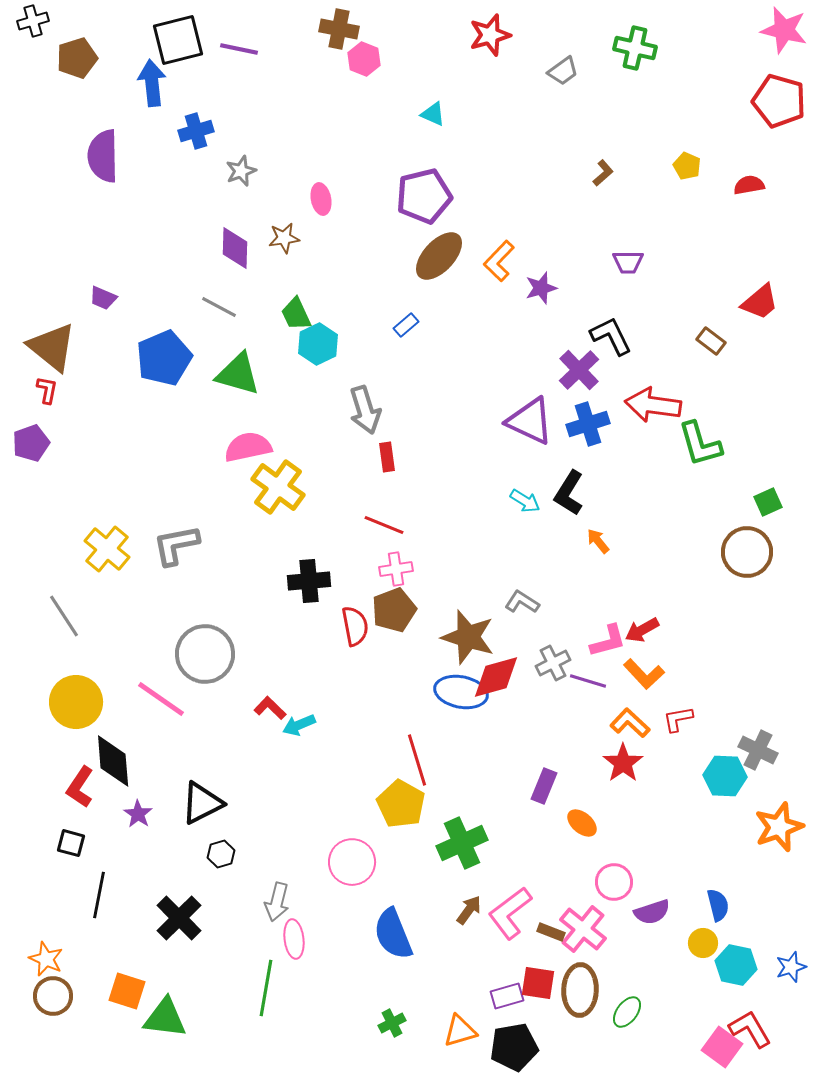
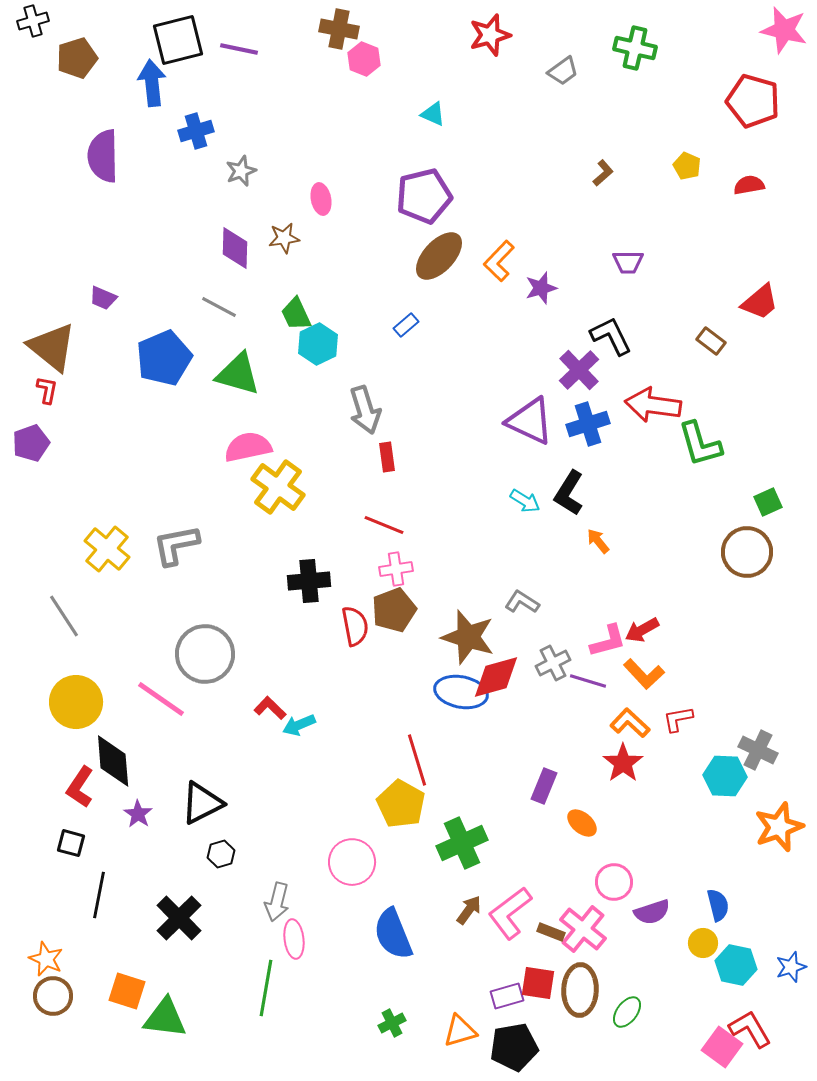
red pentagon at (779, 101): moved 26 px left
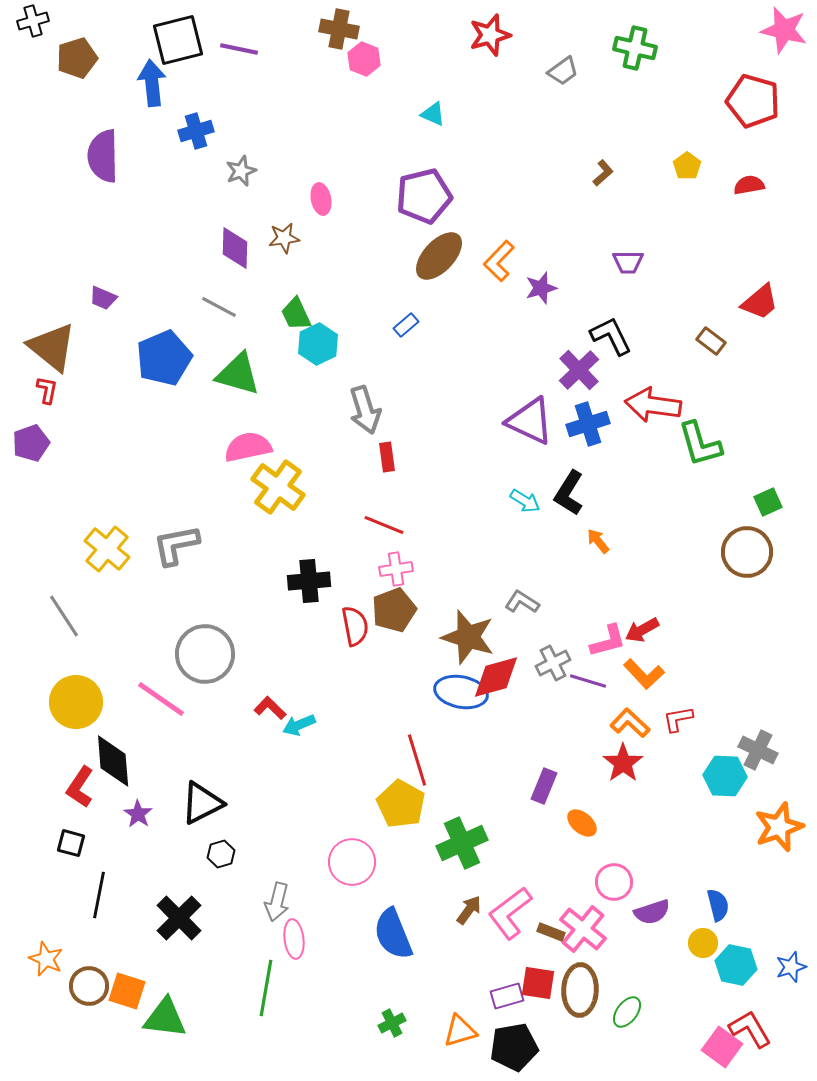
yellow pentagon at (687, 166): rotated 12 degrees clockwise
brown circle at (53, 996): moved 36 px right, 10 px up
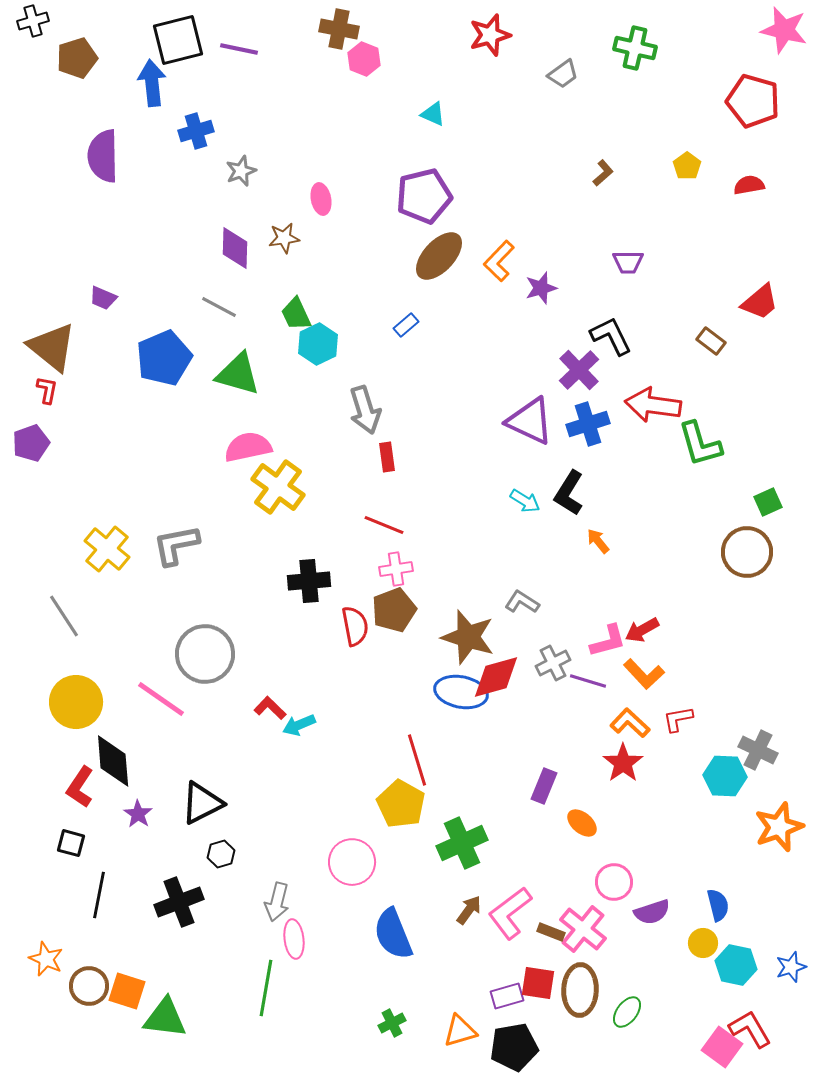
gray trapezoid at (563, 71): moved 3 px down
black cross at (179, 918): moved 16 px up; rotated 24 degrees clockwise
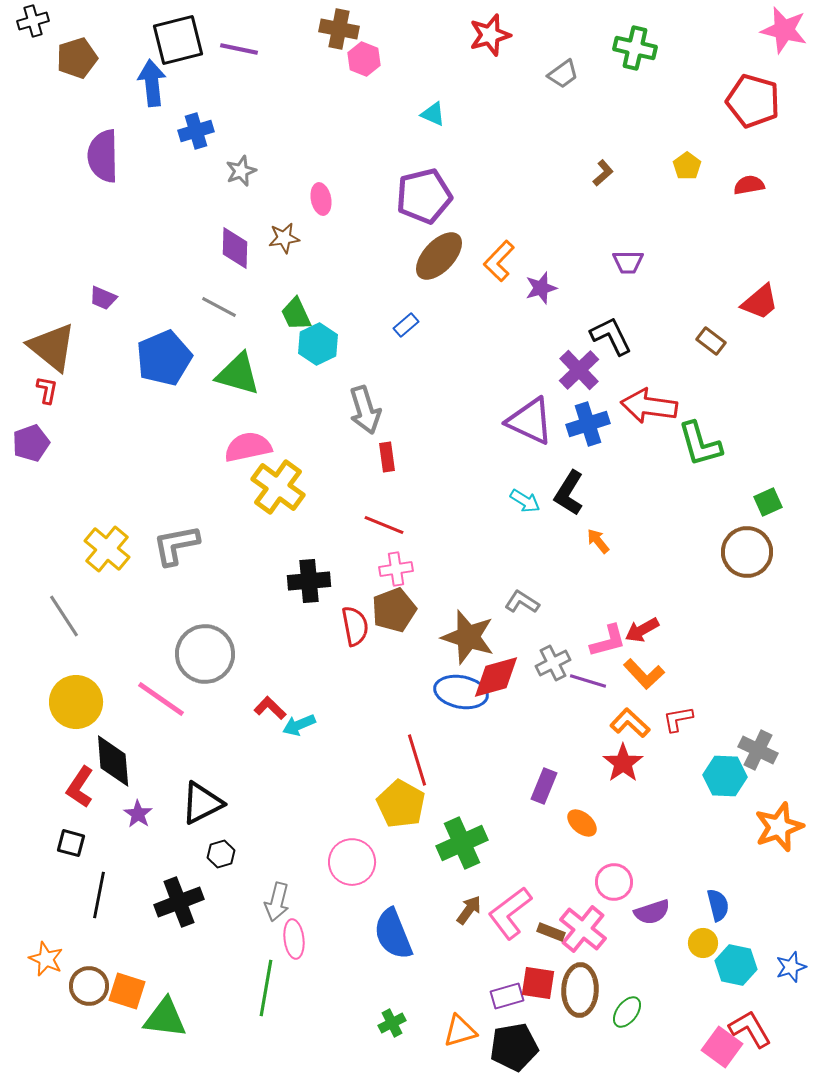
red arrow at (653, 405): moved 4 px left, 1 px down
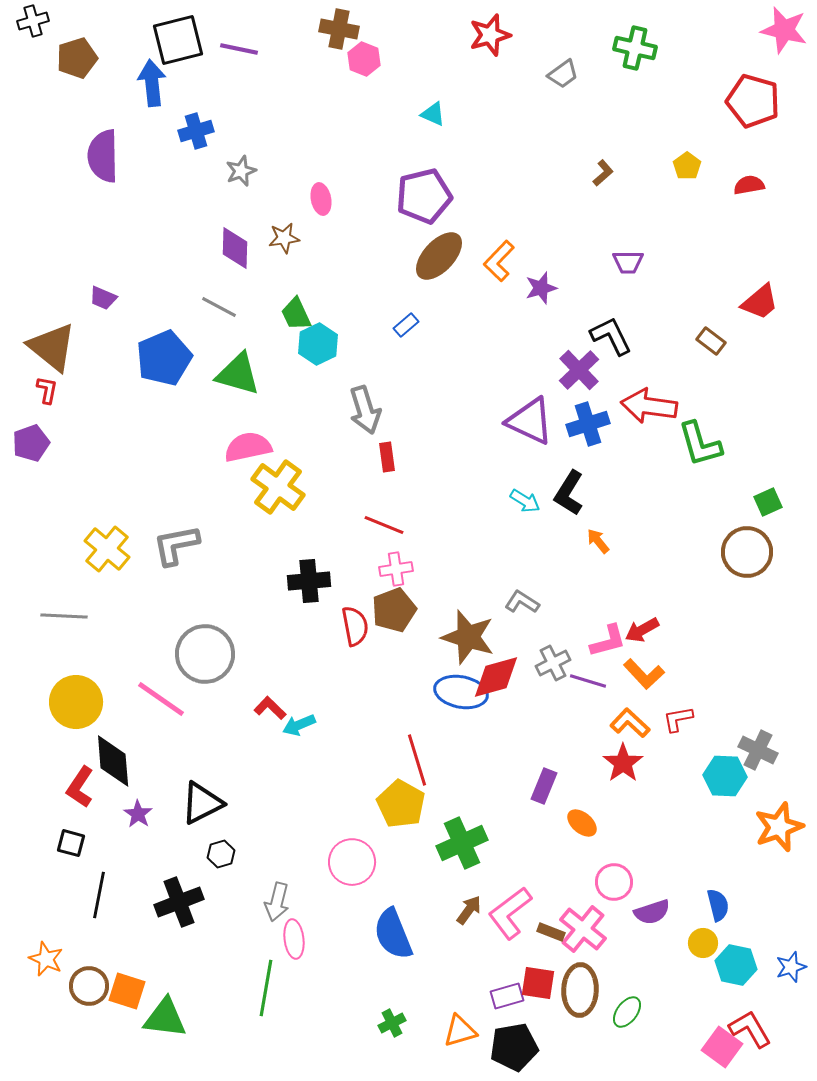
gray line at (64, 616): rotated 54 degrees counterclockwise
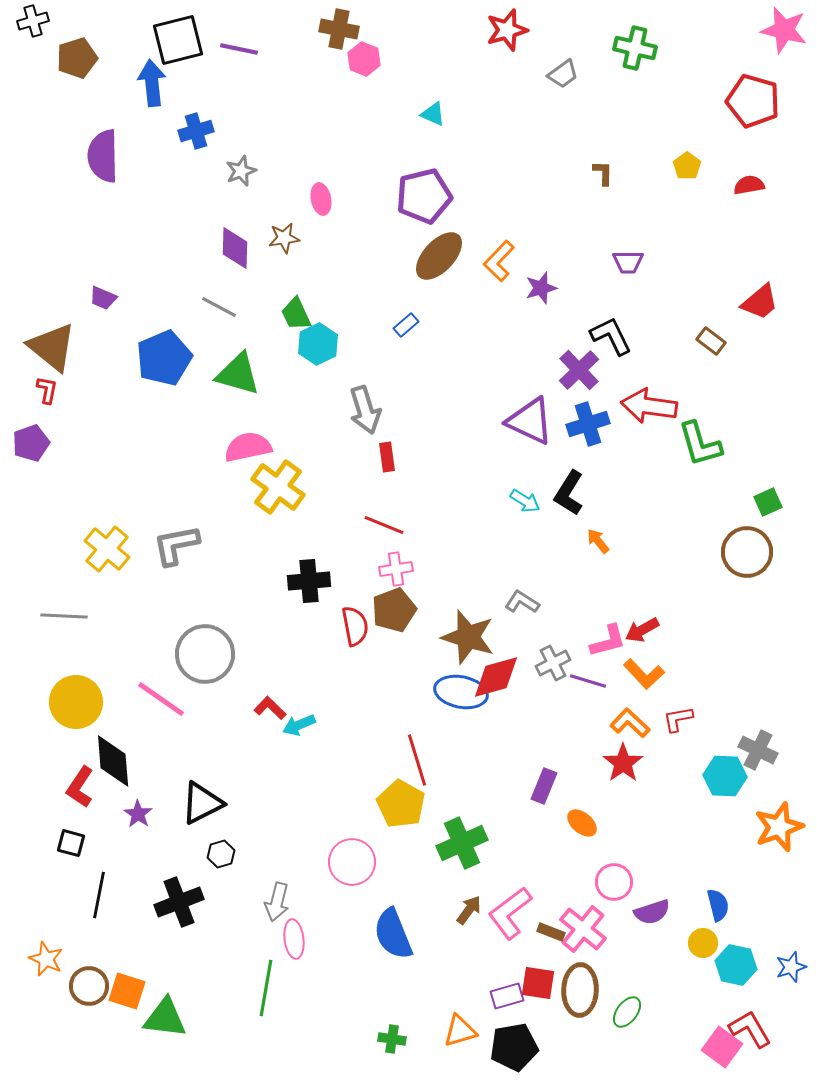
red star at (490, 35): moved 17 px right, 5 px up
brown L-shape at (603, 173): rotated 48 degrees counterclockwise
green cross at (392, 1023): moved 16 px down; rotated 36 degrees clockwise
